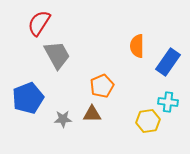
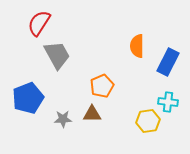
blue rectangle: rotated 8 degrees counterclockwise
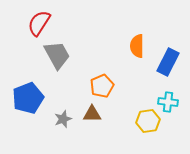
gray star: rotated 18 degrees counterclockwise
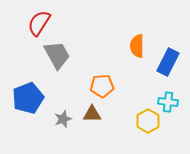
orange pentagon: rotated 20 degrees clockwise
yellow hexagon: rotated 20 degrees counterclockwise
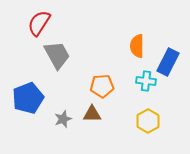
cyan cross: moved 22 px left, 21 px up
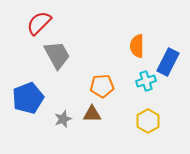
red semicircle: rotated 12 degrees clockwise
cyan cross: rotated 24 degrees counterclockwise
